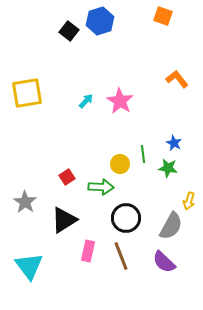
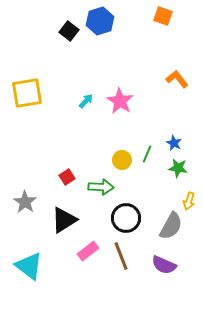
green line: moved 4 px right; rotated 30 degrees clockwise
yellow circle: moved 2 px right, 4 px up
green star: moved 10 px right
pink rectangle: rotated 40 degrees clockwise
purple semicircle: moved 3 px down; rotated 20 degrees counterclockwise
cyan triangle: rotated 16 degrees counterclockwise
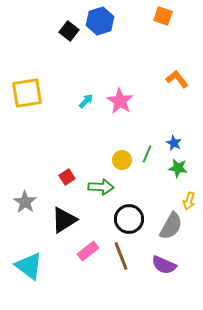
black circle: moved 3 px right, 1 px down
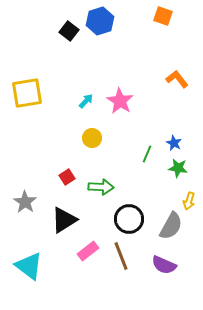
yellow circle: moved 30 px left, 22 px up
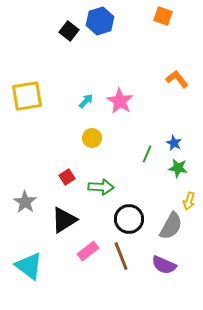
yellow square: moved 3 px down
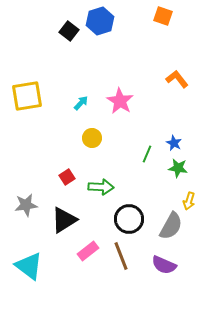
cyan arrow: moved 5 px left, 2 px down
gray star: moved 1 px right, 3 px down; rotated 30 degrees clockwise
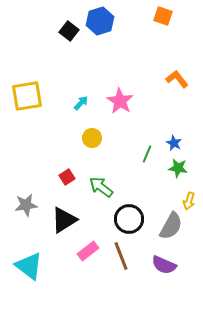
green arrow: rotated 145 degrees counterclockwise
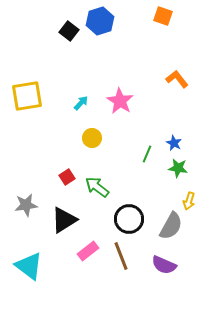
green arrow: moved 4 px left
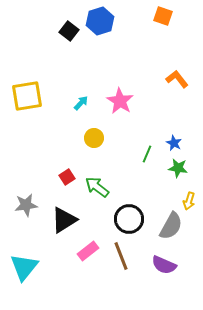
yellow circle: moved 2 px right
cyan triangle: moved 5 px left, 1 px down; rotated 32 degrees clockwise
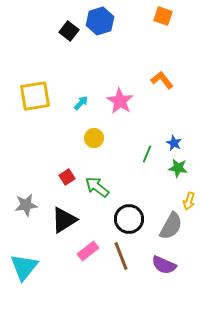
orange L-shape: moved 15 px left, 1 px down
yellow square: moved 8 px right
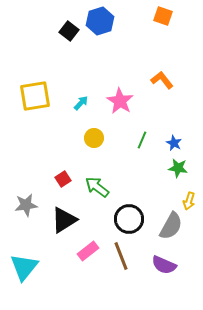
green line: moved 5 px left, 14 px up
red square: moved 4 px left, 2 px down
